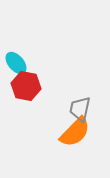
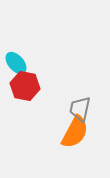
red hexagon: moved 1 px left
orange semicircle: rotated 16 degrees counterclockwise
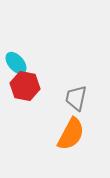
gray trapezoid: moved 4 px left, 11 px up
orange semicircle: moved 4 px left, 2 px down
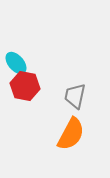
gray trapezoid: moved 1 px left, 2 px up
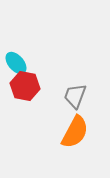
gray trapezoid: rotated 8 degrees clockwise
orange semicircle: moved 4 px right, 2 px up
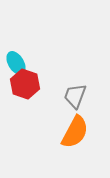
cyan ellipse: rotated 10 degrees clockwise
red hexagon: moved 2 px up; rotated 8 degrees clockwise
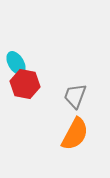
red hexagon: rotated 8 degrees counterclockwise
orange semicircle: moved 2 px down
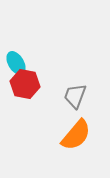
orange semicircle: moved 1 px right, 1 px down; rotated 12 degrees clockwise
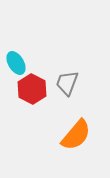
red hexagon: moved 7 px right, 5 px down; rotated 16 degrees clockwise
gray trapezoid: moved 8 px left, 13 px up
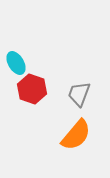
gray trapezoid: moved 12 px right, 11 px down
red hexagon: rotated 8 degrees counterclockwise
